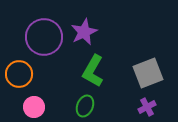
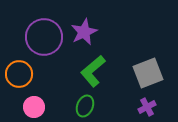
green L-shape: rotated 20 degrees clockwise
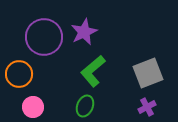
pink circle: moved 1 px left
